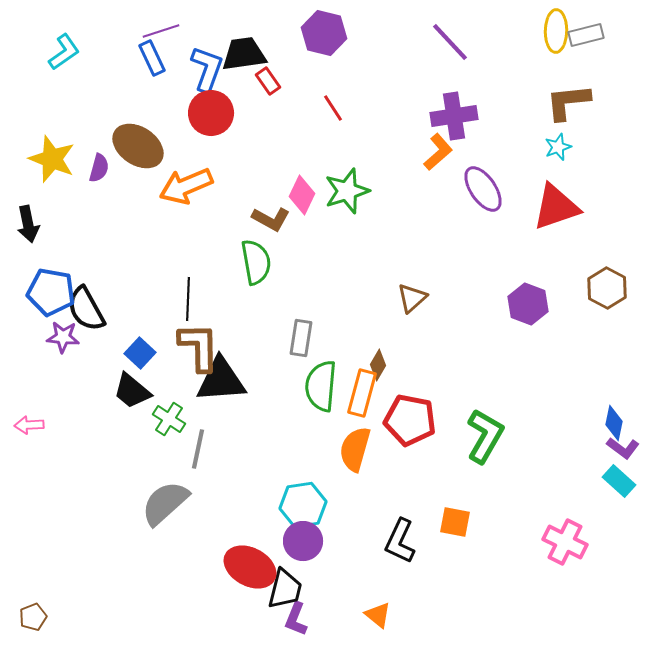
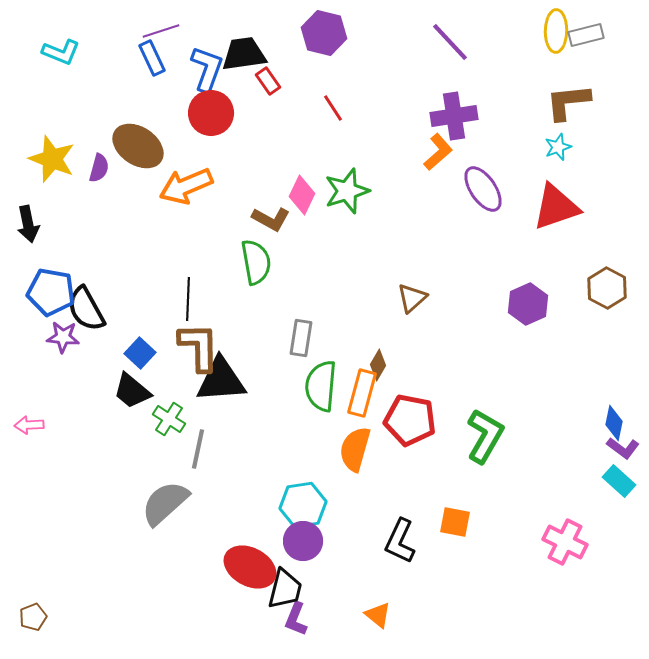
cyan L-shape at (64, 52): moved 3 px left; rotated 57 degrees clockwise
purple hexagon at (528, 304): rotated 15 degrees clockwise
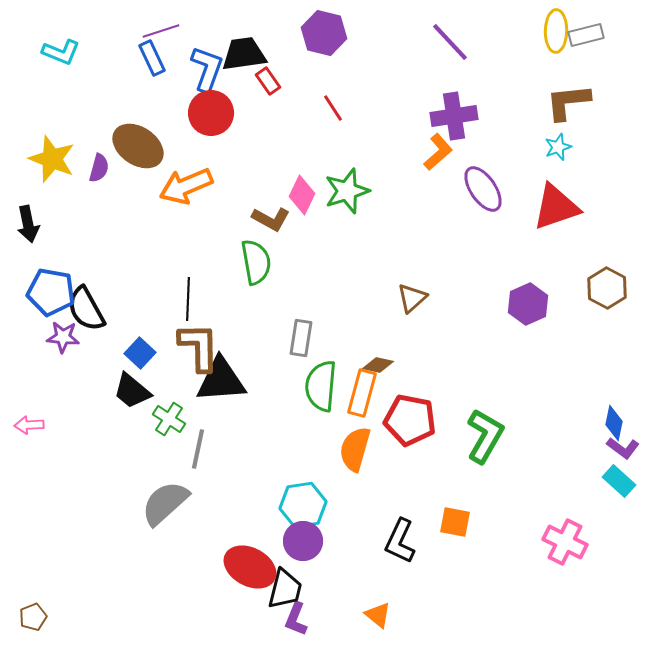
brown diamond at (378, 365): rotated 72 degrees clockwise
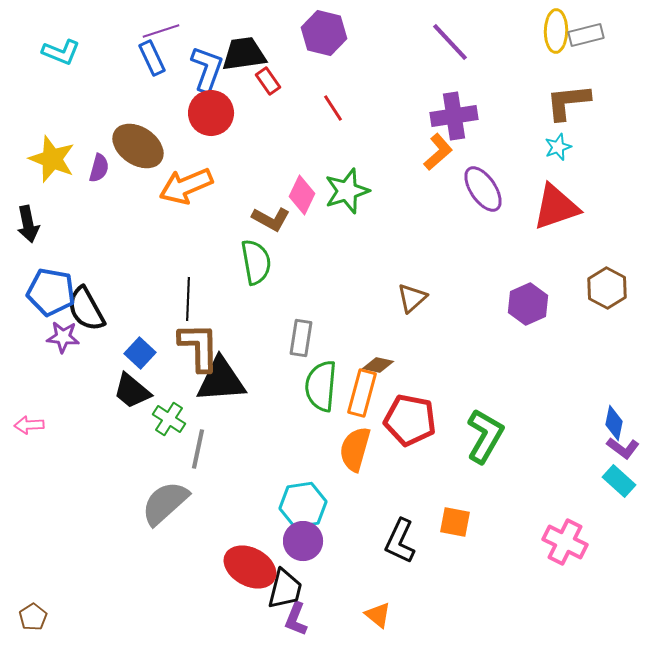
brown pentagon at (33, 617): rotated 12 degrees counterclockwise
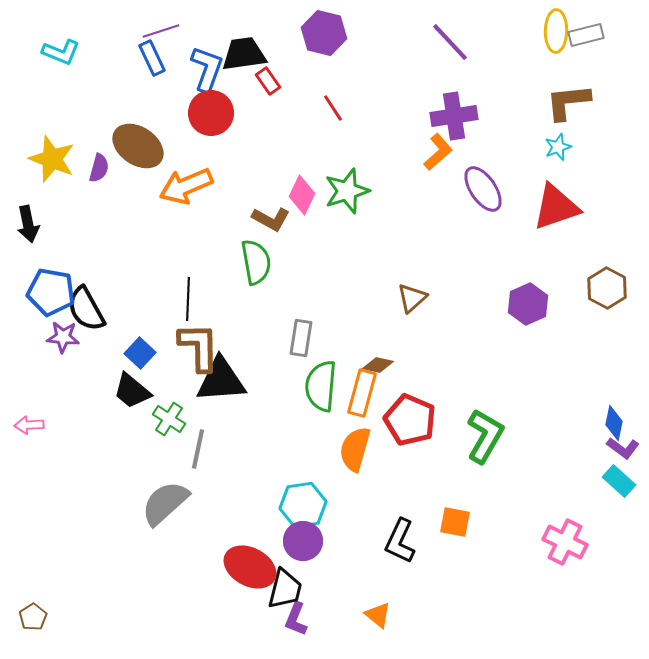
red pentagon at (410, 420): rotated 12 degrees clockwise
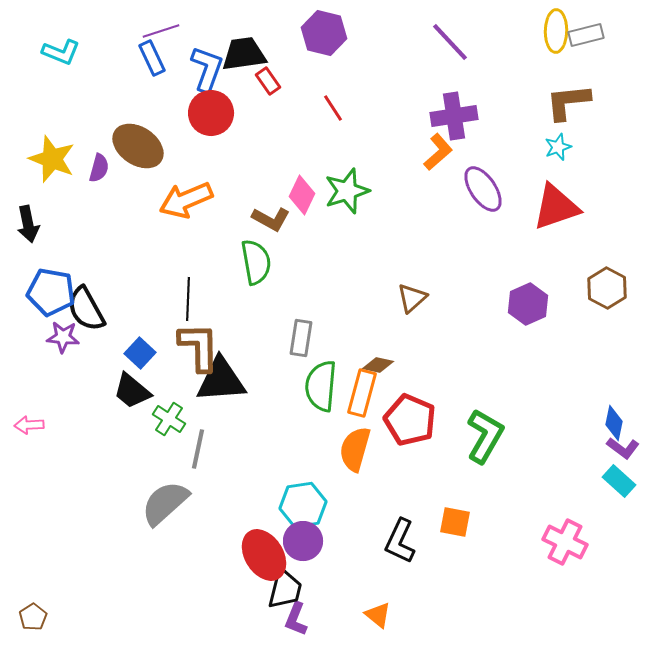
orange arrow at (186, 186): moved 14 px down
red ellipse at (250, 567): moved 14 px right, 12 px up; rotated 30 degrees clockwise
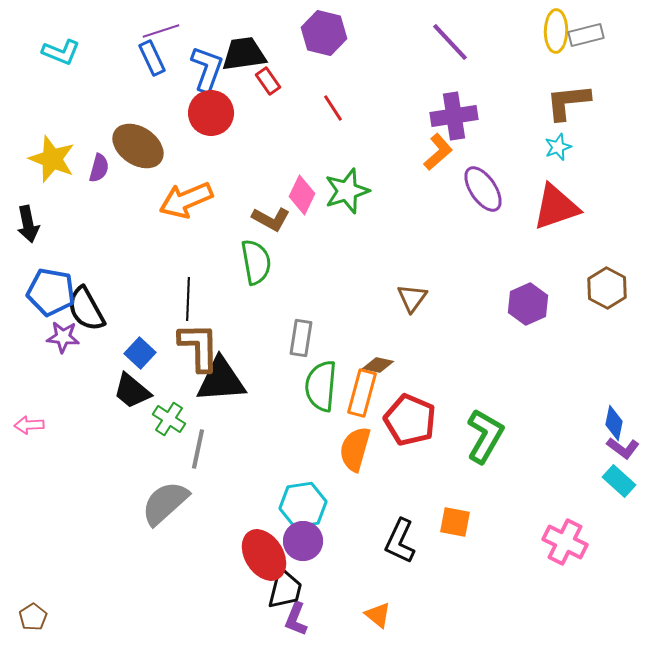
brown triangle at (412, 298): rotated 12 degrees counterclockwise
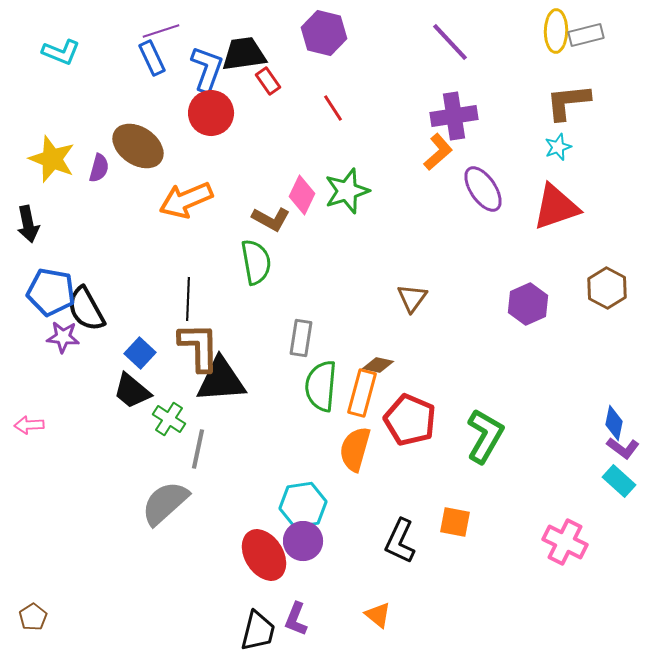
black trapezoid at (285, 589): moved 27 px left, 42 px down
